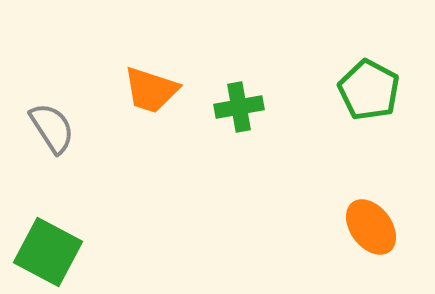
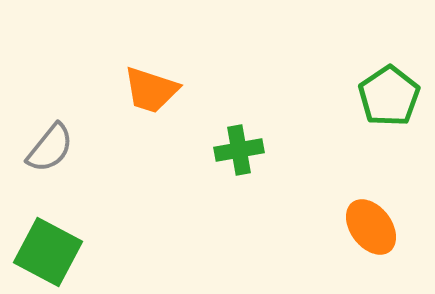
green pentagon: moved 20 px right, 6 px down; rotated 10 degrees clockwise
green cross: moved 43 px down
gray semicircle: moved 2 px left, 20 px down; rotated 72 degrees clockwise
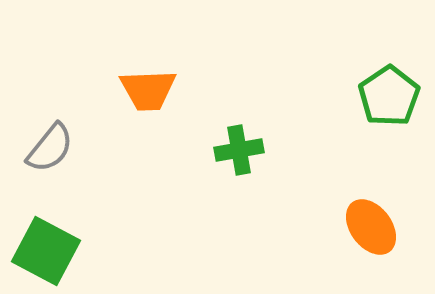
orange trapezoid: moved 3 px left; rotated 20 degrees counterclockwise
green square: moved 2 px left, 1 px up
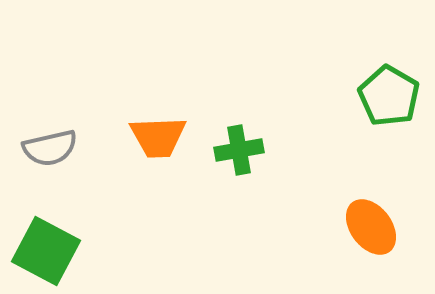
orange trapezoid: moved 10 px right, 47 px down
green pentagon: rotated 8 degrees counterclockwise
gray semicircle: rotated 38 degrees clockwise
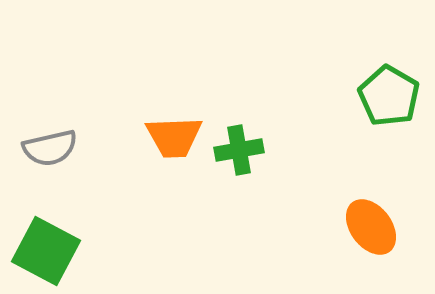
orange trapezoid: moved 16 px right
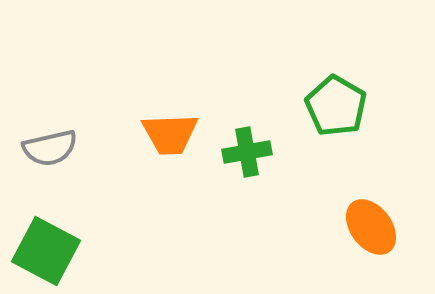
green pentagon: moved 53 px left, 10 px down
orange trapezoid: moved 4 px left, 3 px up
green cross: moved 8 px right, 2 px down
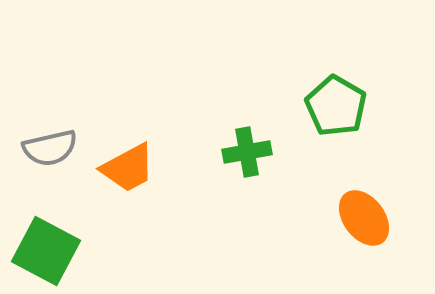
orange trapezoid: moved 42 px left, 34 px down; rotated 26 degrees counterclockwise
orange ellipse: moved 7 px left, 9 px up
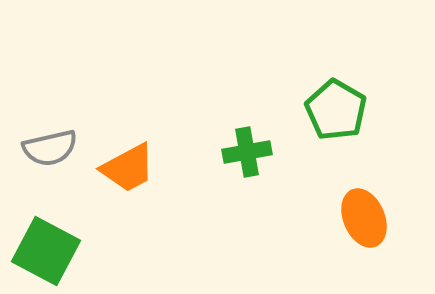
green pentagon: moved 4 px down
orange ellipse: rotated 14 degrees clockwise
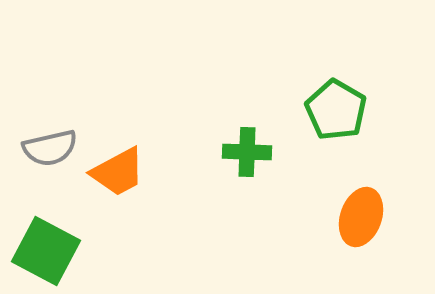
green cross: rotated 12 degrees clockwise
orange trapezoid: moved 10 px left, 4 px down
orange ellipse: moved 3 px left, 1 px up; rotated 42 degrees clockwise
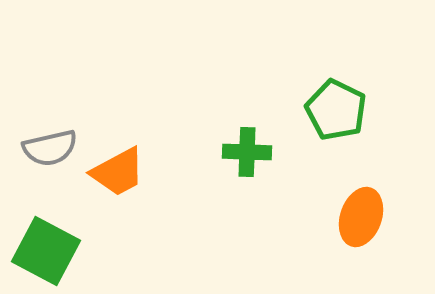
green pentagon: rotated 4 degrees counterclockwise
